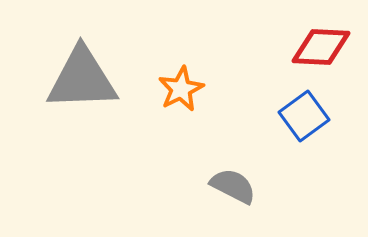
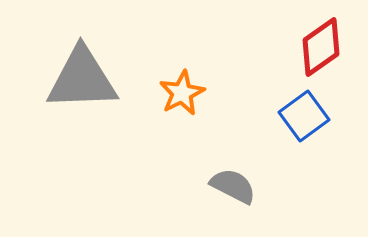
red diamond: rotated 38 degrees counterclockwise
orange star: moved 1 px right, 4 px down
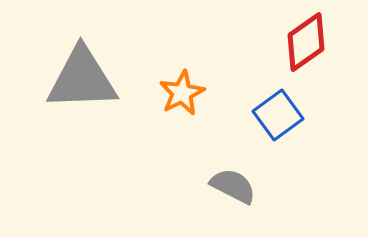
red diamond: moved 15 px left, 5 px up
blue square: moved 26 px left, 1 px up
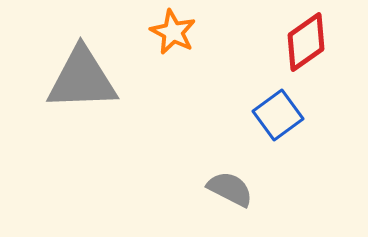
orange star: moved 9 px left, 61 px up; rotated 18 degrees counterclockwise
gray semicircle: moved 3 px left, 3 px down
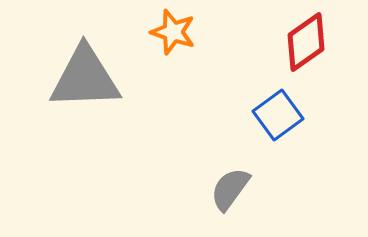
orange star: rotated 9 degrees counterclockwise
gray triangle: moved 3 px right, 1 px up
gray semicircle: rotated 81 degrees counterclockwise
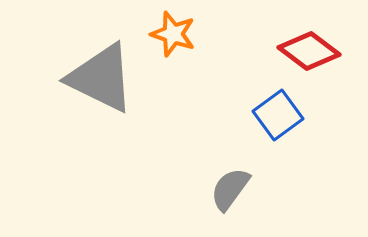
orange star: moved 2 px down
red diamond: moved 3 px right, 9 px down; rotated 72 degrees clockwise
gray triangle: moved 16 px right; rotated 28 degrees clockwise
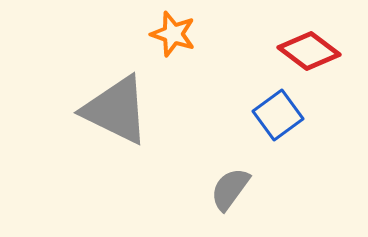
gray triangle: moved 15 px right, 32 px down
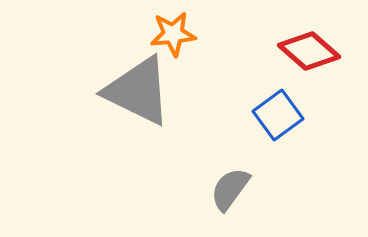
orange star: rotated 24 degrees counterclockwise
red diamond: rotated 4 degrees clockwise
gray triangle: moved 22 px right, 19 px up
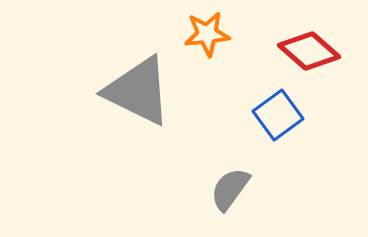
orange star: moved 34 px right
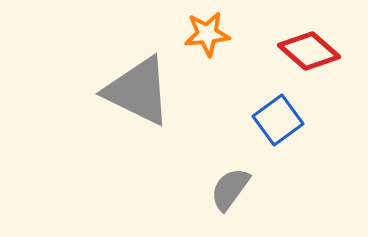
blue square: moved 5 px down
